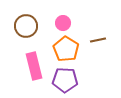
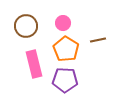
pink rectangle: moved 2 px up
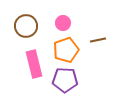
orange pentagon: moved 1 px down; rotated 20 degrees clockwise
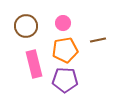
orange pentagon: moved 1 px left; rotated 10 degrees clockwise
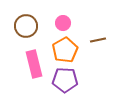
orange pentagon: rotated 20 degrees counterclockwise
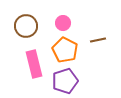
orange pentagon: rotated 15 degrees counterclockwise
purple pentagon: moved 1 px down; rotated 20 degrees counterclockwise
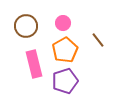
brown line: rotated 63 degrees clockwise
orange pentagon: rotated 15 degrees clockwise
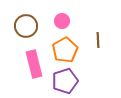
pink circle: moved 1 px left, 2 px up
brown line: rotated 35 degrees clockwise
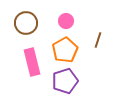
pink circle: moved 4 px right
brown circle: moved 3 px up
brown line: rotated 21 degrees clockwise
pink rectangle: moved 2 px left, 2 px up
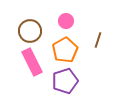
brown circle: moved 4 px right, 8 px down
pink rectangle: rotated 12 degrees counterclockwise
